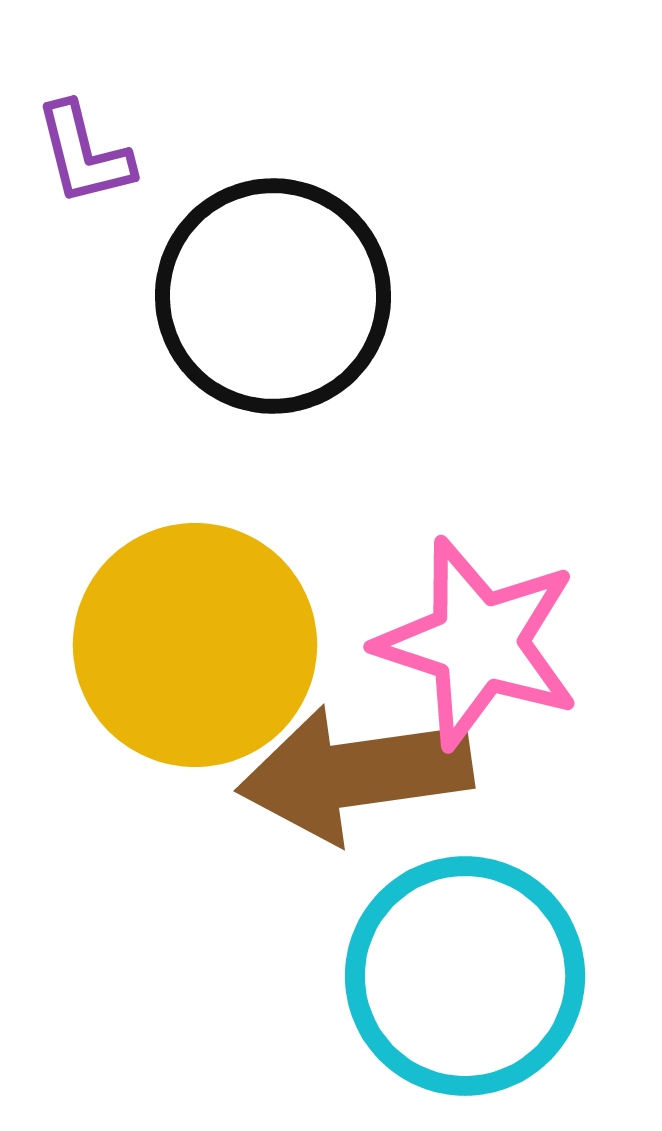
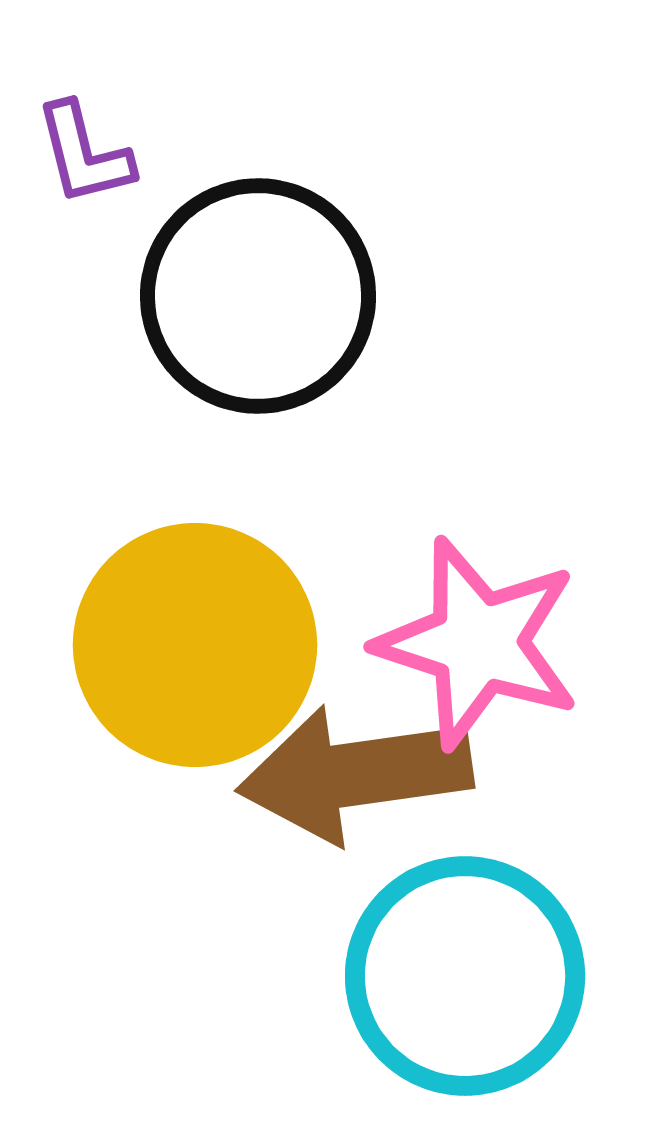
black circle: moved 15 px left
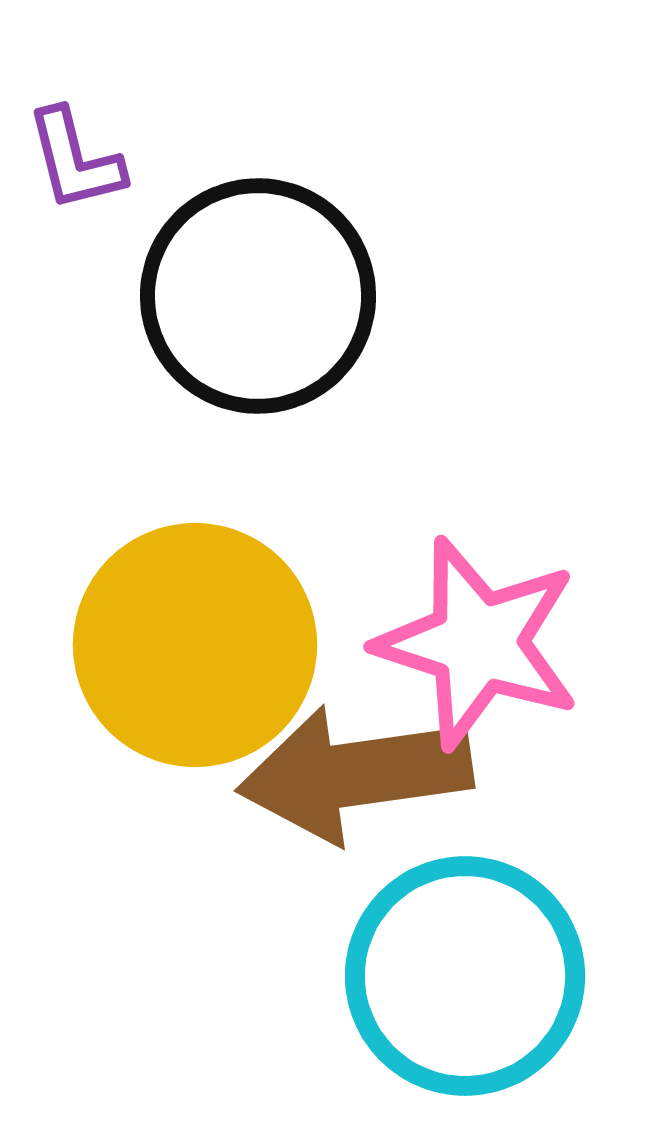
purple L-shape: moved 9 px left, 6 px down
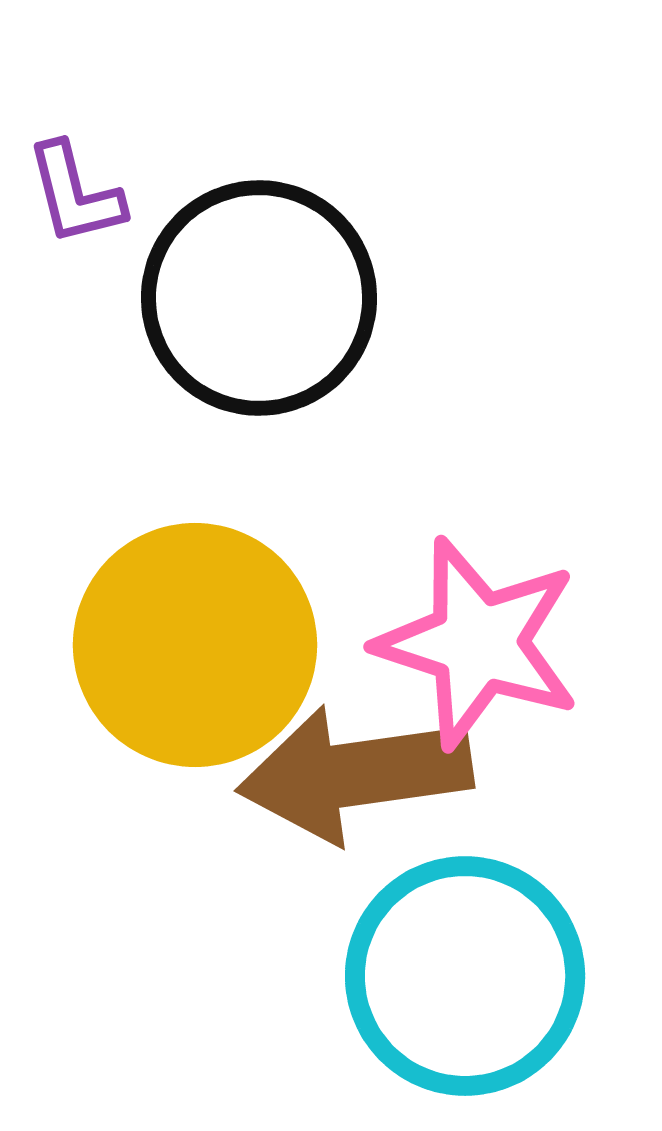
purple L-shape: moved 34 px down
black circle: moved 1 px right, 2 px down
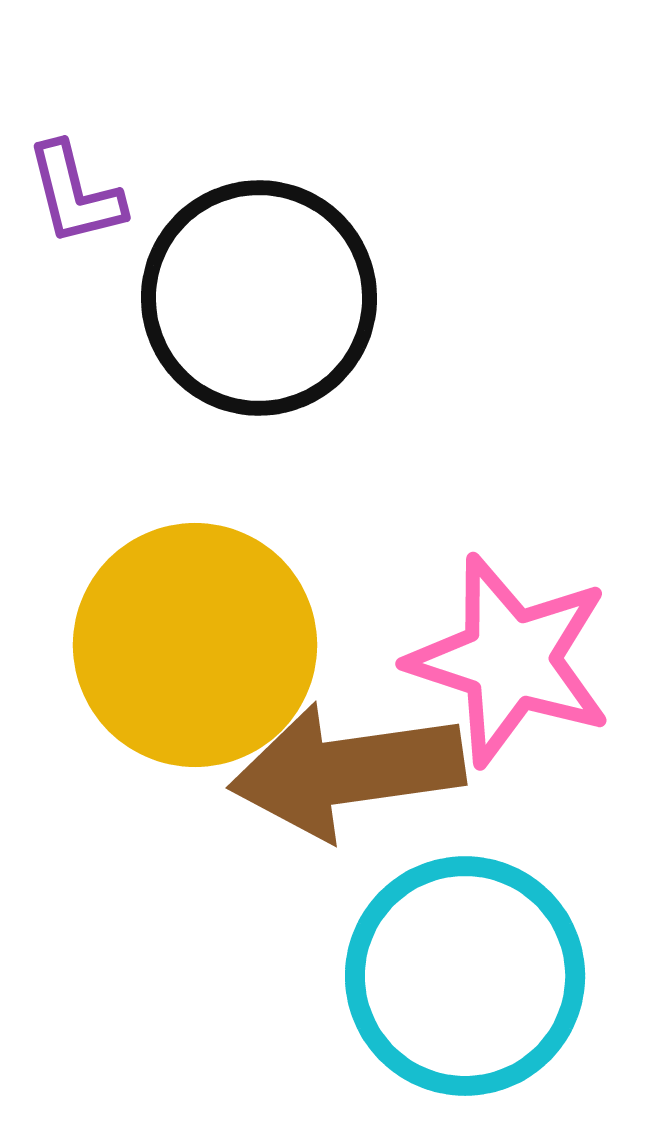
pink star: moved 32 px right, 17 px down
brown arrow: moved 8 px left, 3 px up
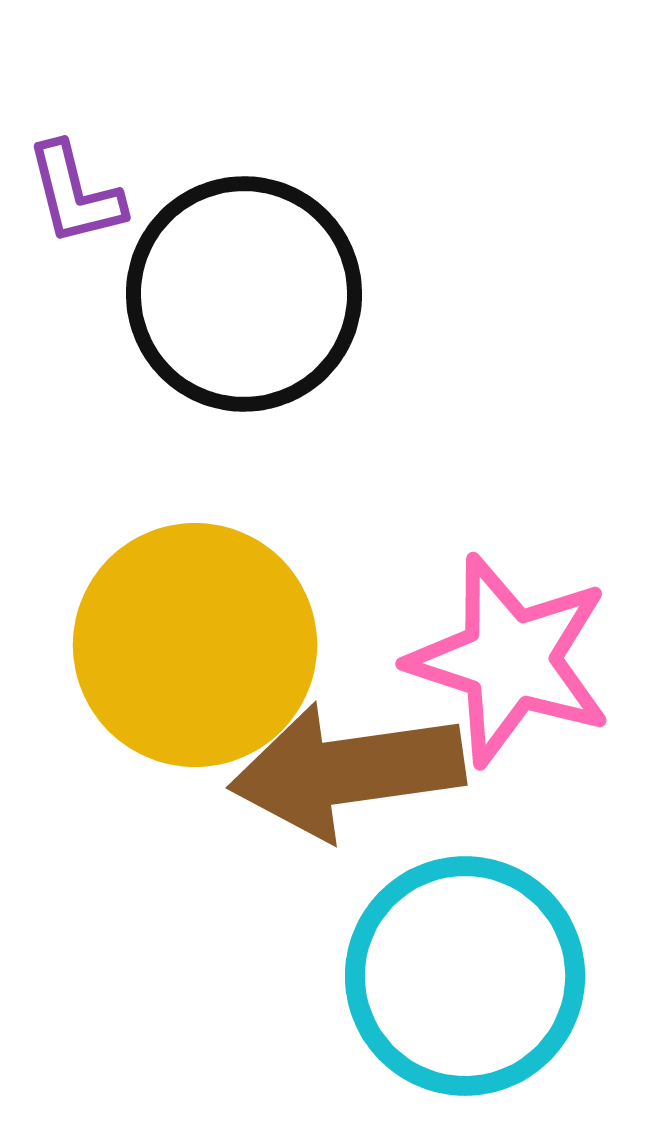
black circle: moved 15 px left, 4 px up
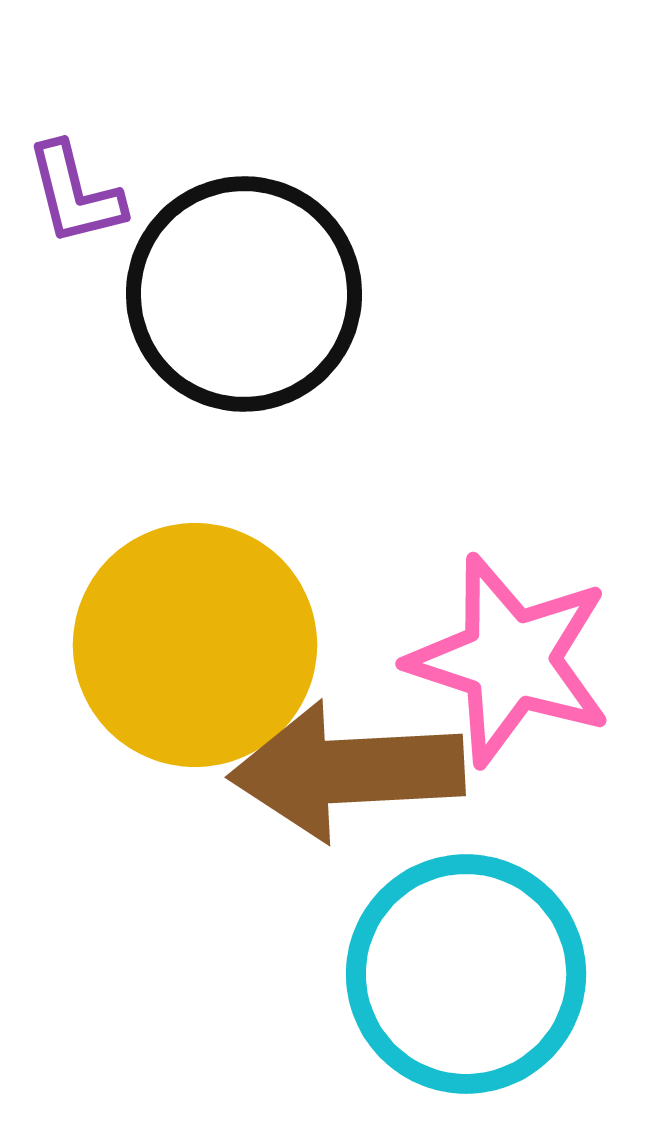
brown arrow: rotated 5 degrees clockwise
cyan circle: moved 1 px right, 2 px up
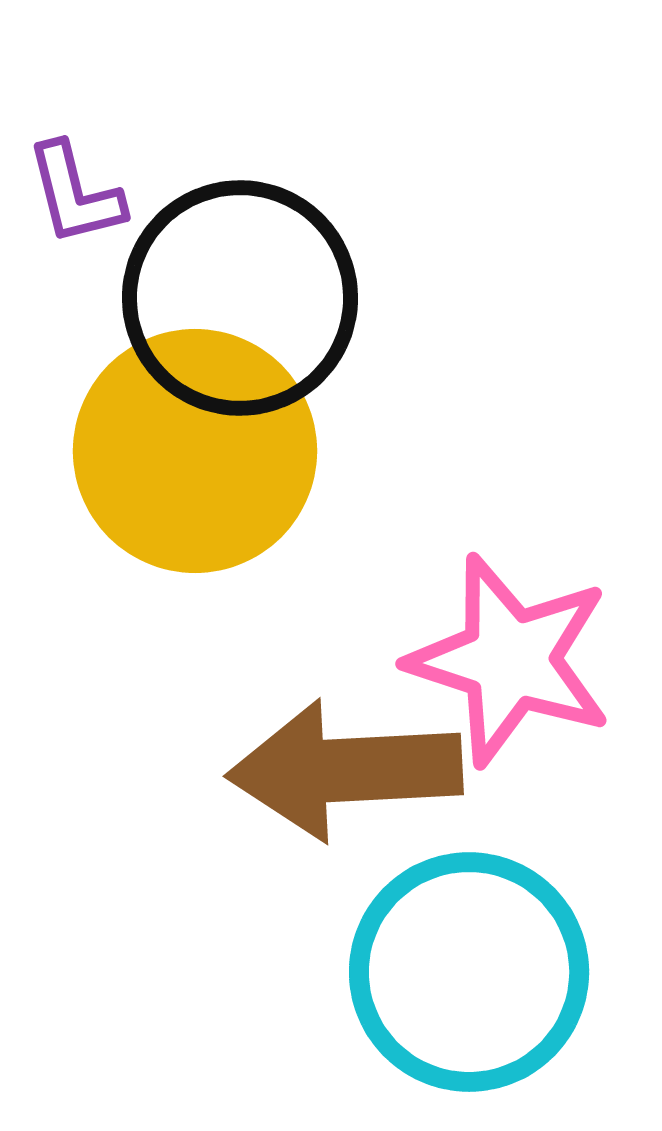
black circle: moved 4 px left, 4 px down
yellow circle: moved 194 px up
brown arrow: moved 2 px left, 1 px up
cyan circle: moved 3 px right, 2 px up
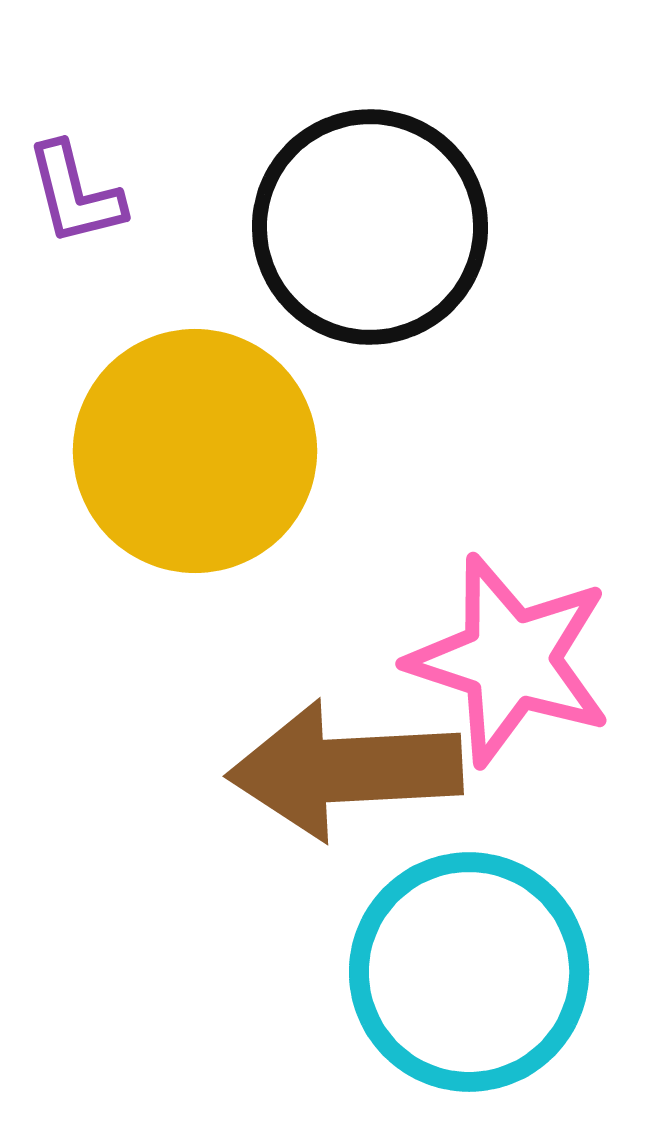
black circle: moved 130 px right, 71 px up
